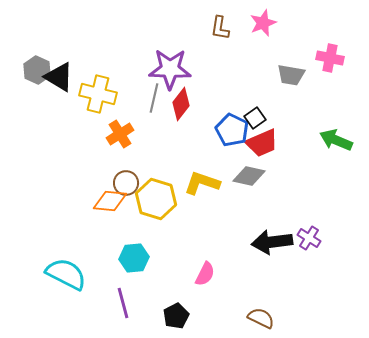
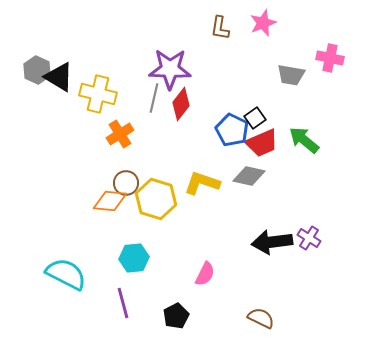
green arrow: moved 32 px left; rotated 16 degrees clockwise
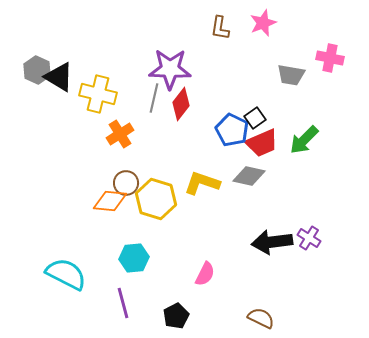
green arrow: rotated 84 degrees counterclockwise
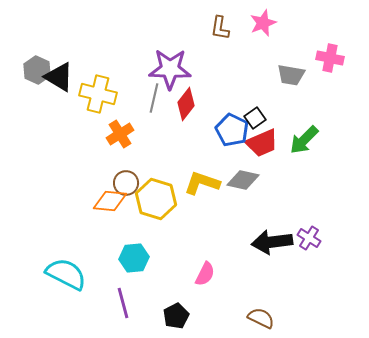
red diamond: moved 5 px right
gray diamond: moved 6 px left, 4 px down
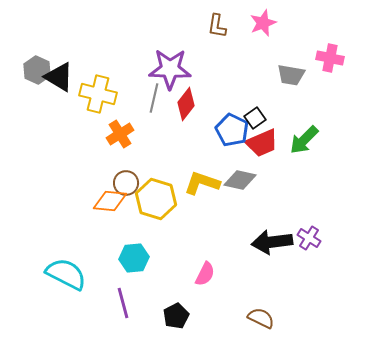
brown L-shape: moved 3 px left, 2 px up
gray diamond: moved 3 px left
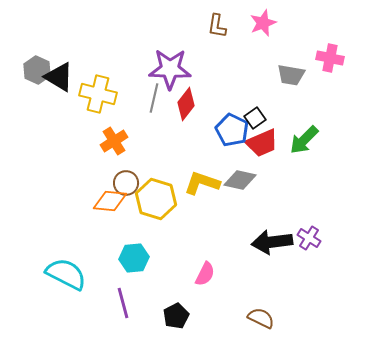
orange cross: moved 6 px left, 7 px down
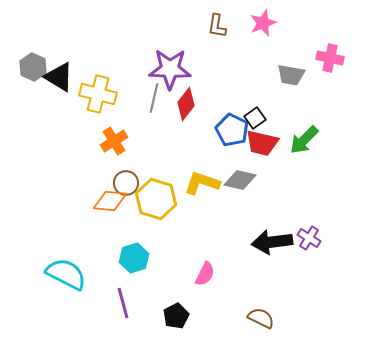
gray hexagon: moved 4 px left, 3 px up
red trapezoid: rotated 36 degrees clockwise
cyan hexagon: rotated 12 degrees counterclockwise
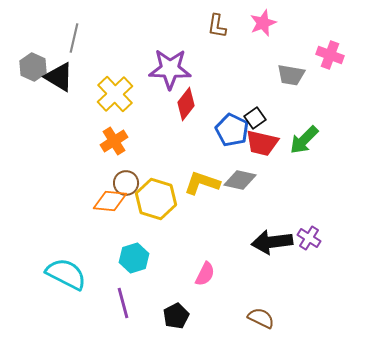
pink cross: moved 3 px up; rotated 8 degrees clockwise
yellow cross: moved 17 px right; rotated 33 degrees clockwise
gray line: moved 80 px left, 60 px up
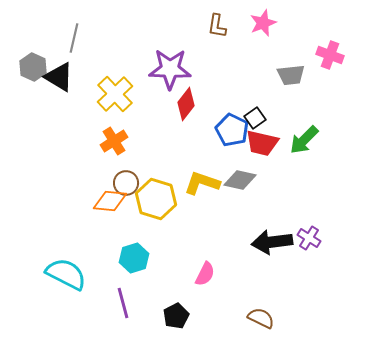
gray trapezoid: rotated 16 degrees counterclockwise
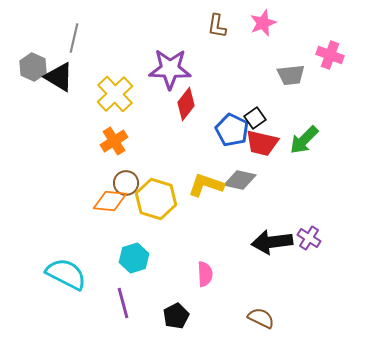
yellow L-shape: moved 4 px right, 2 px down
pink semicircle: rotated 30 degrees counterclockwise
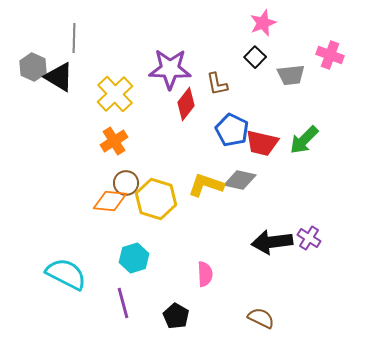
brown L-shape: moved 58 px down; rotated 20 degrees counterclockwise
gray line: rotated 12 degrees counterclockwise
black square: moved 61 px up; rotated 10 degrees counterclockwise
black pentagon: rotated 15 degrees counterclockwise
